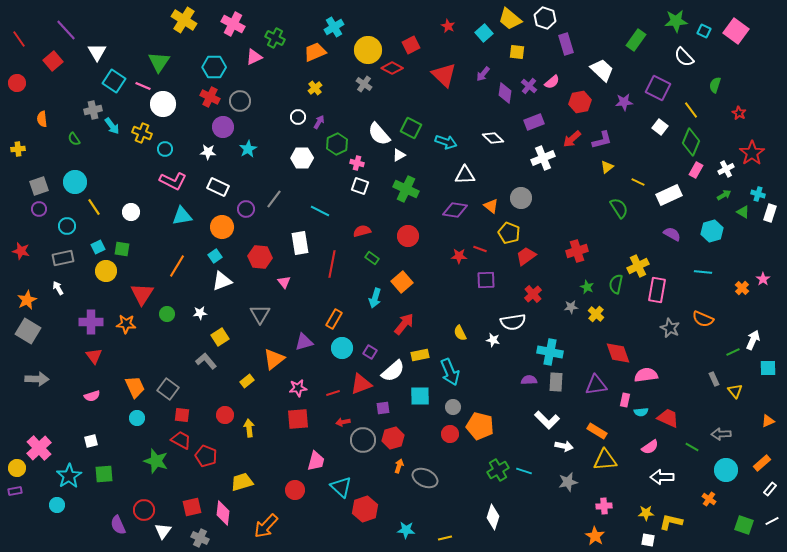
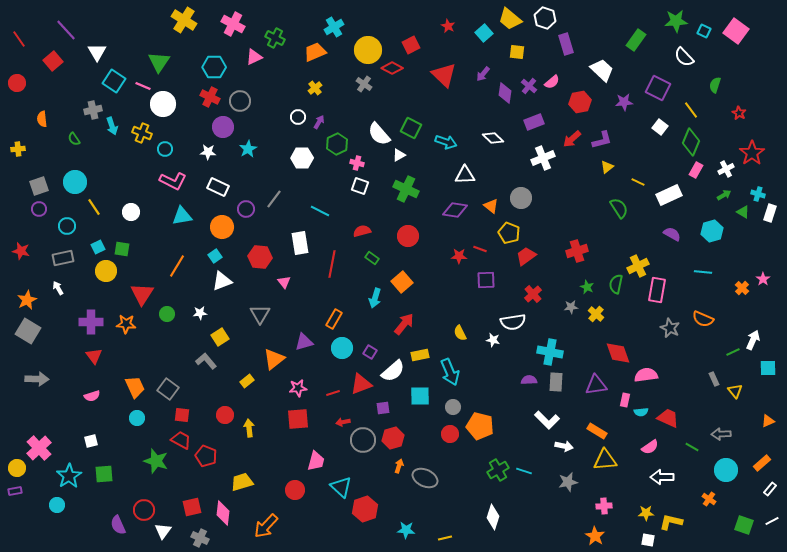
cyan arrow at (112, 126): rotated 18 degrees clockwise
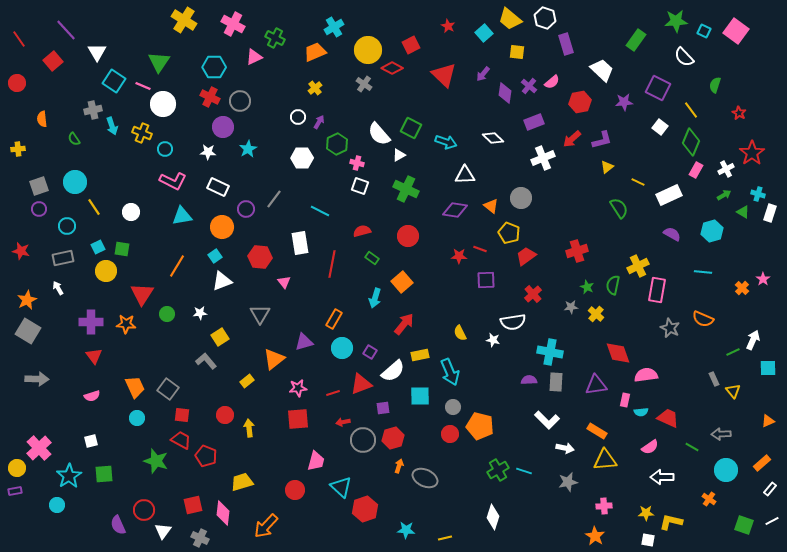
green semicircle at (616, 284): moved 3 px left, 1 px down
yellow triangle at (735, 391): moved 2 px left
white arrow at (564, 446): moved 1 px right, 2 px down
red square at (192, 507): moved 1 px right, 2 px up
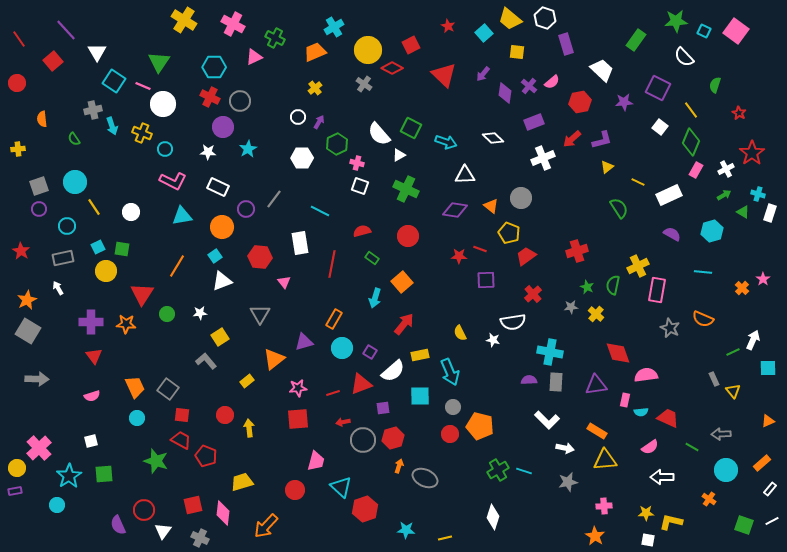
red star at (21, 251): rotated 18 degrees clockwise
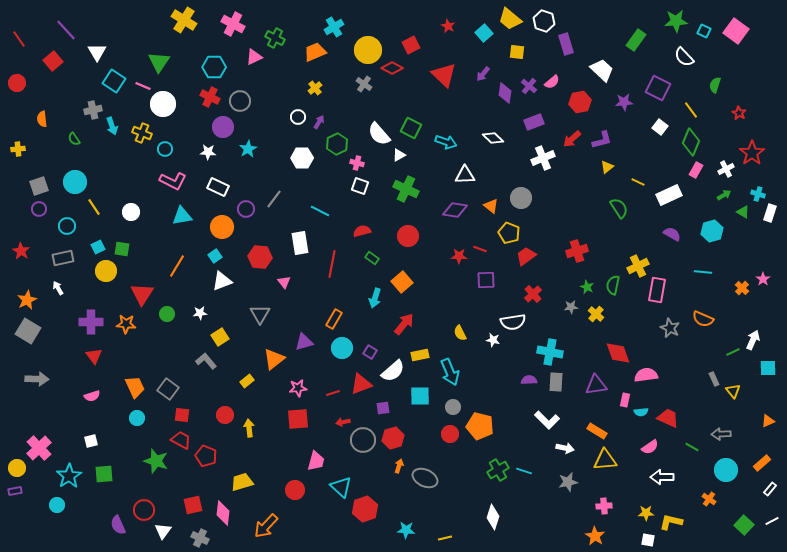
white hexagon at (545, 18): moved 1 px left, 3 px down
green square at (744, 525): rotated 24 degrees clockwise
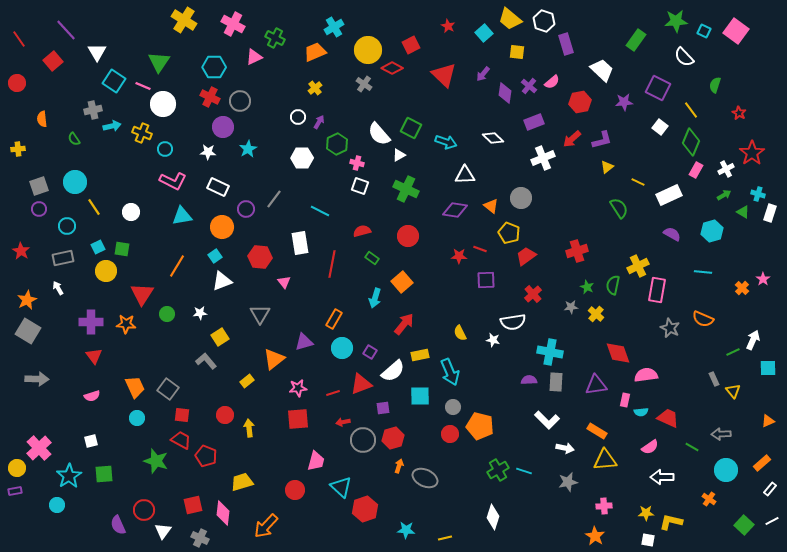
cyan arrow at (112, 126): rotated 84 degrees counterclockwise
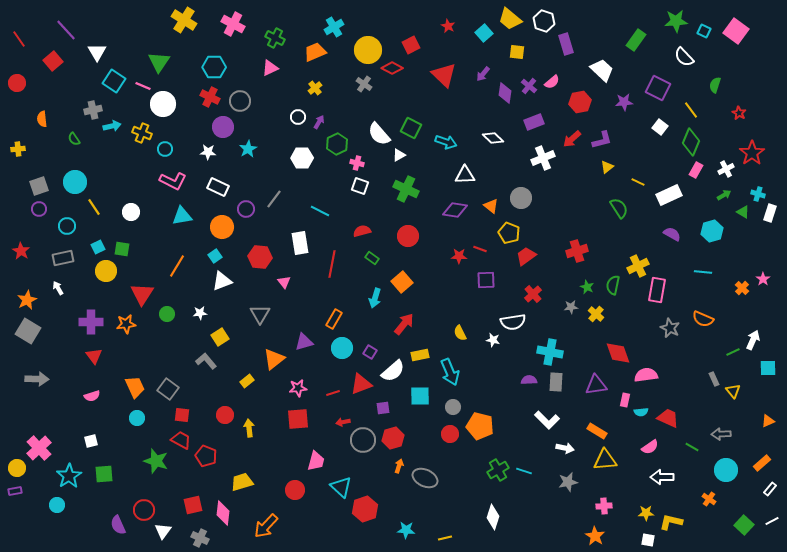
pink triangle at (254, 57): moved 16 px right, 11 px down
orange star at (126, 324): rotated 12 degrees counterclockwise
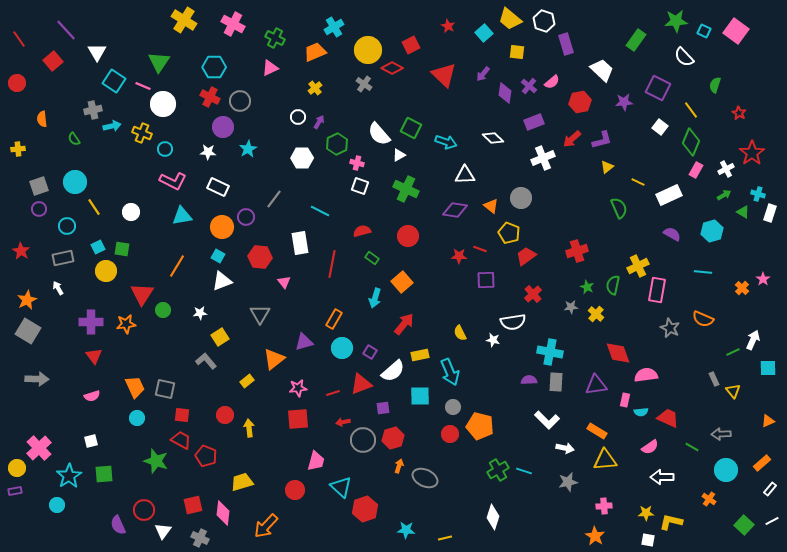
green semicircle at (619, 208): rotated 10 degrees clockwise
purple circle at (246, 209): moved 8 px down
cyan square at (215, 256): moved 3 px right; rotated 24 degrees counterclockwise
green circle at (167, 314): moved 4 px left, 4 px up
gray square at (168, 389): moved 3 px left; rotated 25 degrees counterclockwise
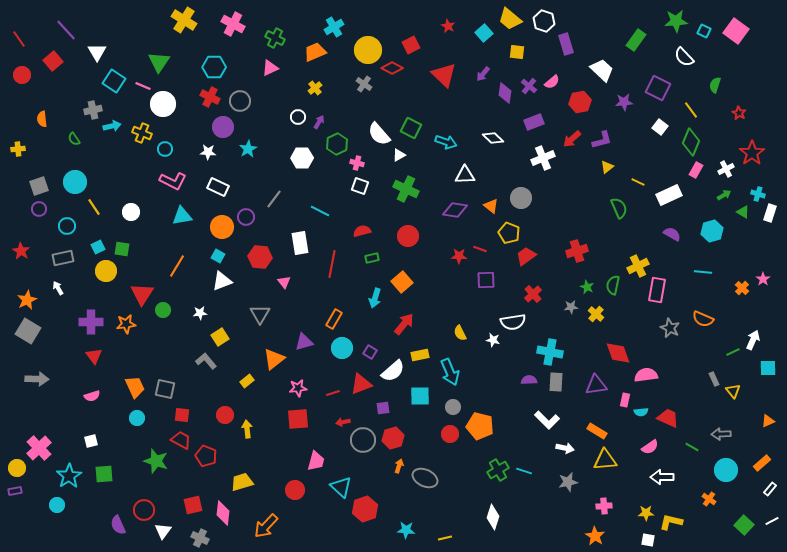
red circle at (17, 83): moved 5 px right, 8 px up
green rectangle at (372, 258): rotated 48 degrees counterclockwise
yellow arrow at (249, 428): moved 2 px left, 1 px down
